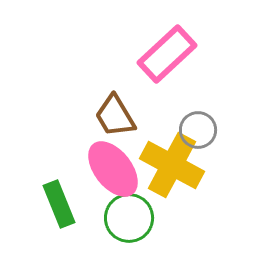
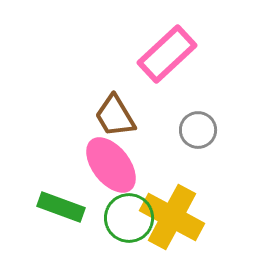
yellow cross: moved 52 px down
pink ellipse: moved 2 px left, 4 px up
green rectangle: moved 2 px right, 3 px down; rotated 48 degrees counterclockwise
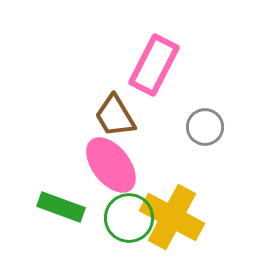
pink rectangle: moved 13 px left, 11 px down; rotated 20 degrees counterclockwise
gray circle: moved 7 px right, 3 px up
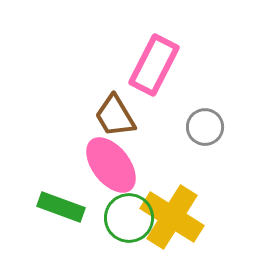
yellow cross: rotated 4 degrees clockwise
